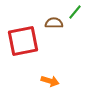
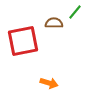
orange arrow: moved 1 px left, 2 px down
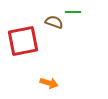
green line: moved 2 px left; rotated 49 degrees clockwise
brown semicircle: moved 1 px up; rotated 18 degrees clockwise
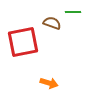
brown semicircle: moved 2 px left, 1 px down
red square: moved 1 px down
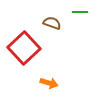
green line: moved 7 px right
red square: moved 1 px right, 6 px down; rotated 32 degrees counterclockwise
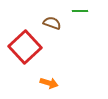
green line: moved 1 px up
red square: moved 1 px right, 1 px up
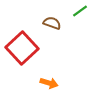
green line: rotated 35 degrees counterclockwise
red square: moved 3 px left, 1 px down
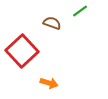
red square: moved 3 px down
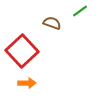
orange arrow: moved 22 px left; rotated 18 degrees counterclockwise
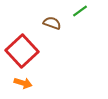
orange arrow: moved 4 px left; rotated 18 degrees clockwise
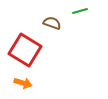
green line: rotated 21 degrees clockwise
red square: moved 3 px right, 1 px up; rotated 16 degrees counterclockwise
